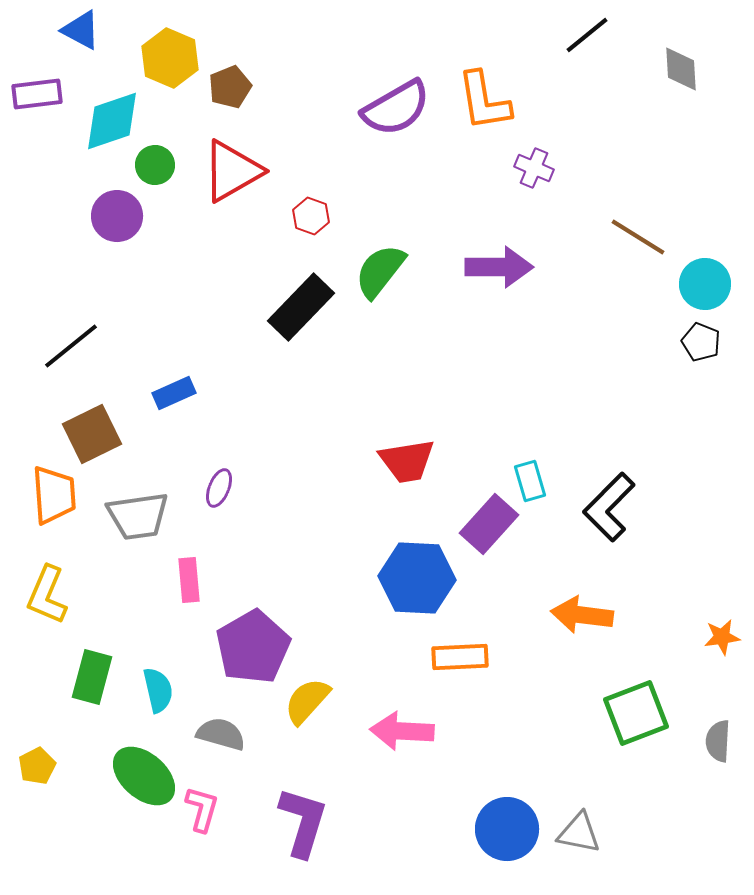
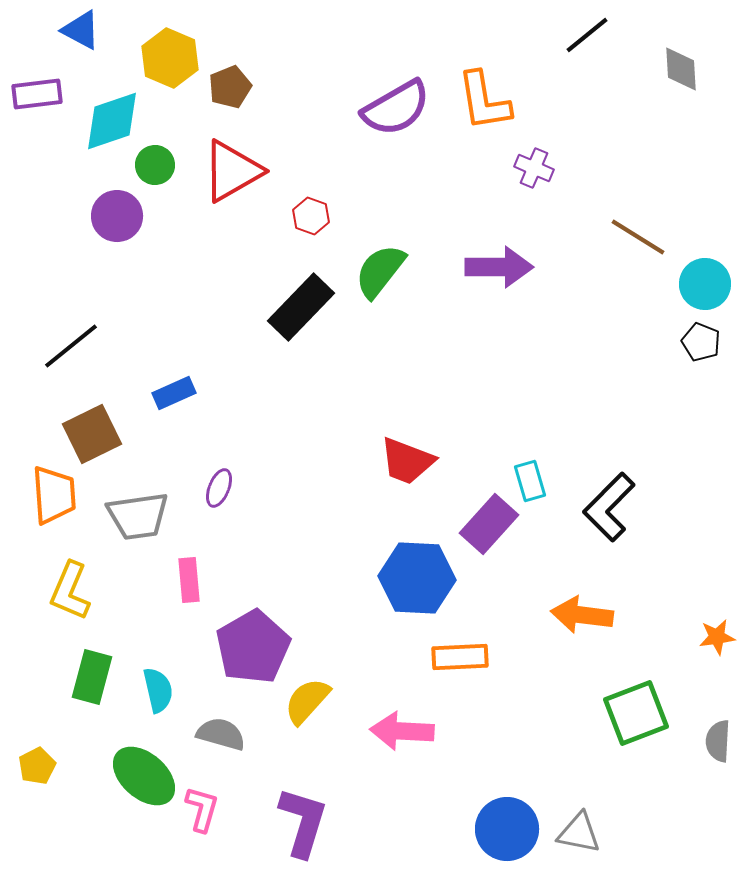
red trapezoid at (407, 461): rotated 30 degrees clockwise
yellow L-shape at (47, 595): moved 23 px right, 4 px up
orange star at (722, 637): moved 5 px left
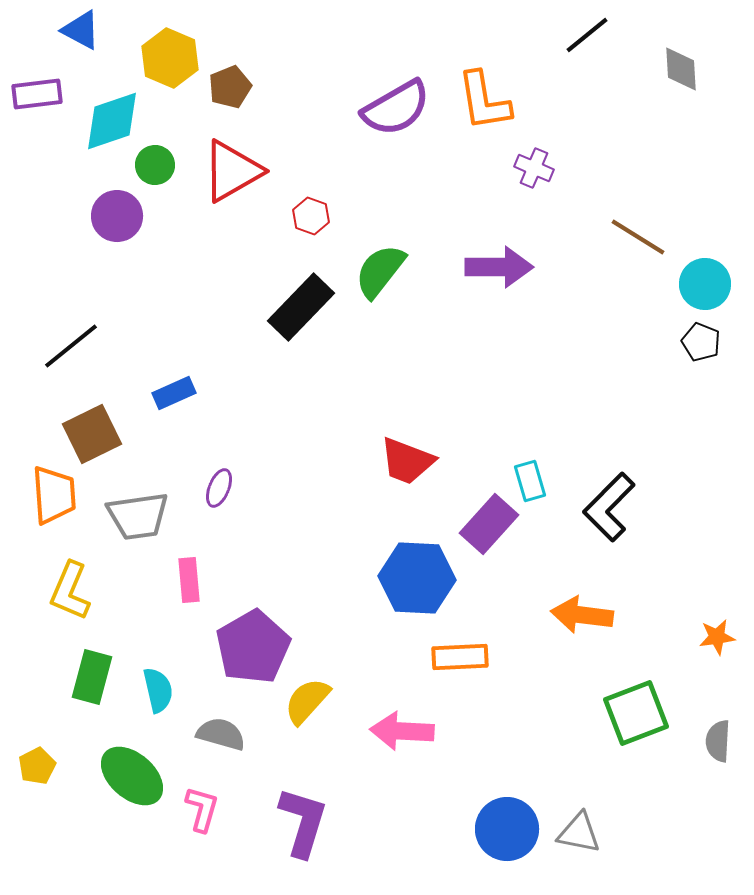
green ellipse at (144, 776): moved 12 px left
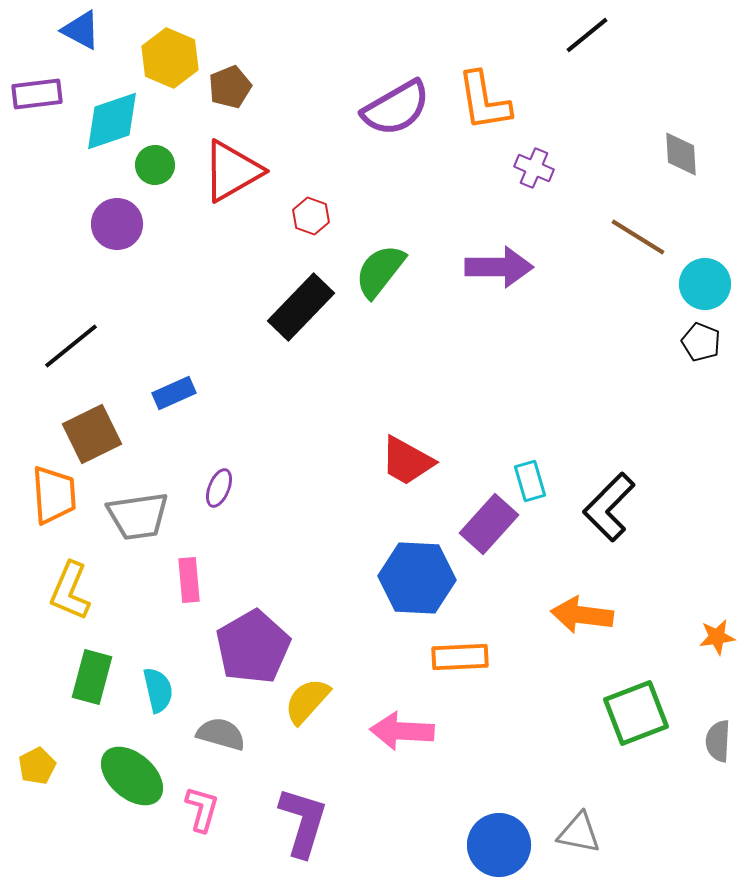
gray diamond at (681, 69): moved 85 px down
purple circle at (117, 216): moved 8 px down
red trapezoid at (407, 461): rotated 8 degrees clockwise
blue circle at (507, 829): moved 8 px left, 16 px down
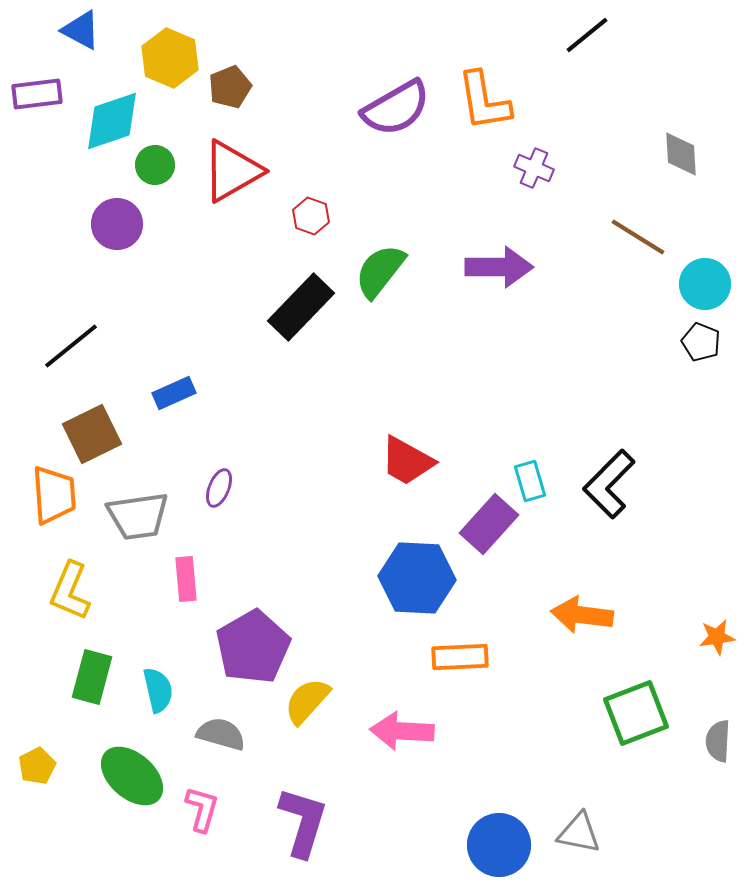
black L-shape at (609, 507): moved 23 px up
pink rectangle at (189, 580): moved 3 px left, 1 px up
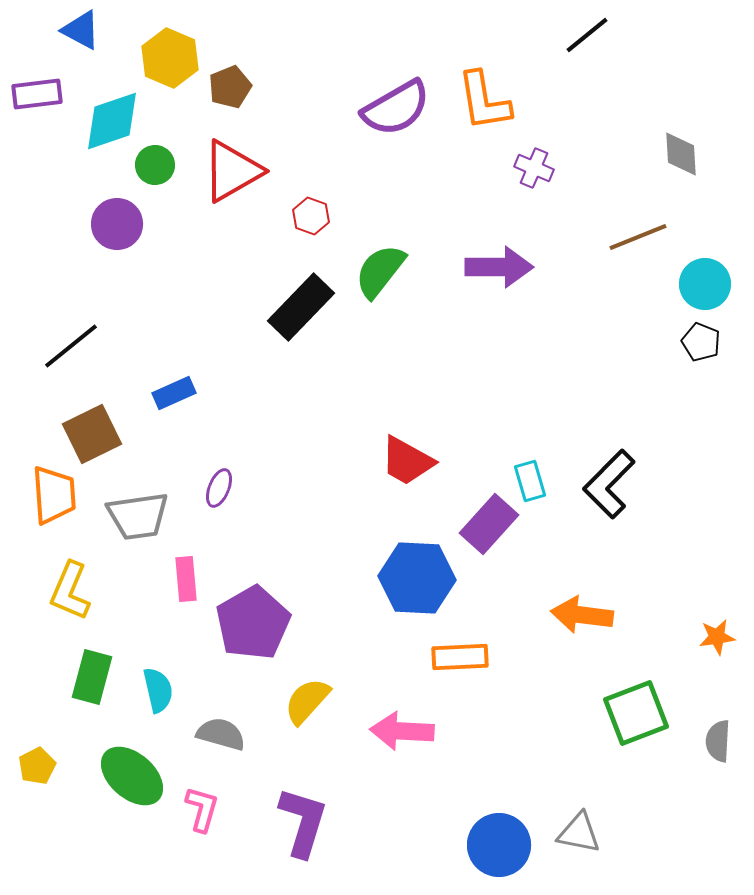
brown line at (638, 237): rotated 54 degrees counterclockwise
purple pentagon at (253, 647): moved 24 px up
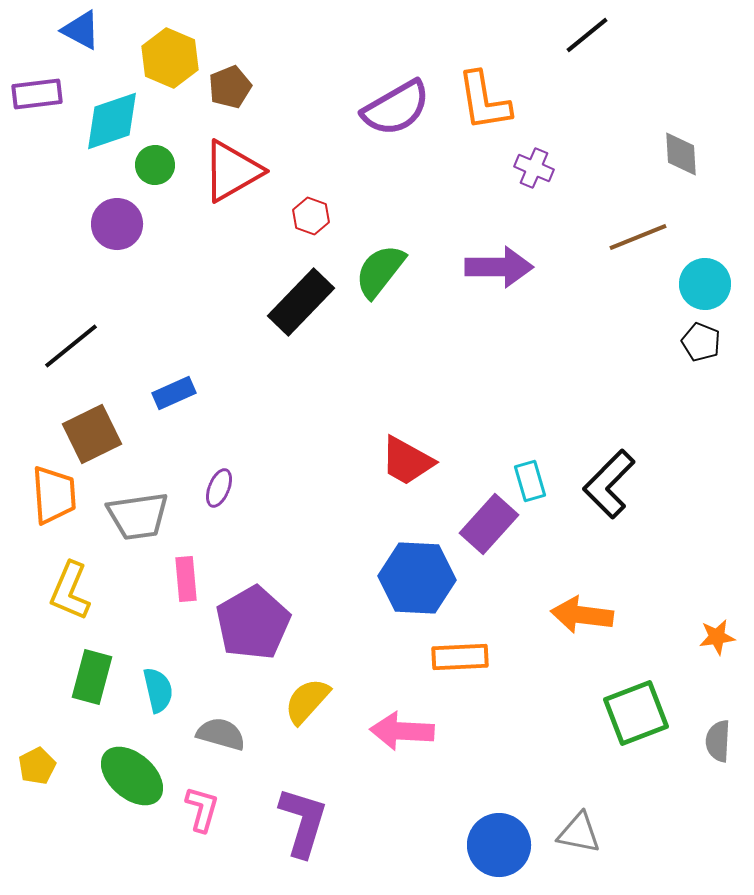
black rectangle at (301, 307): moved 5 px up
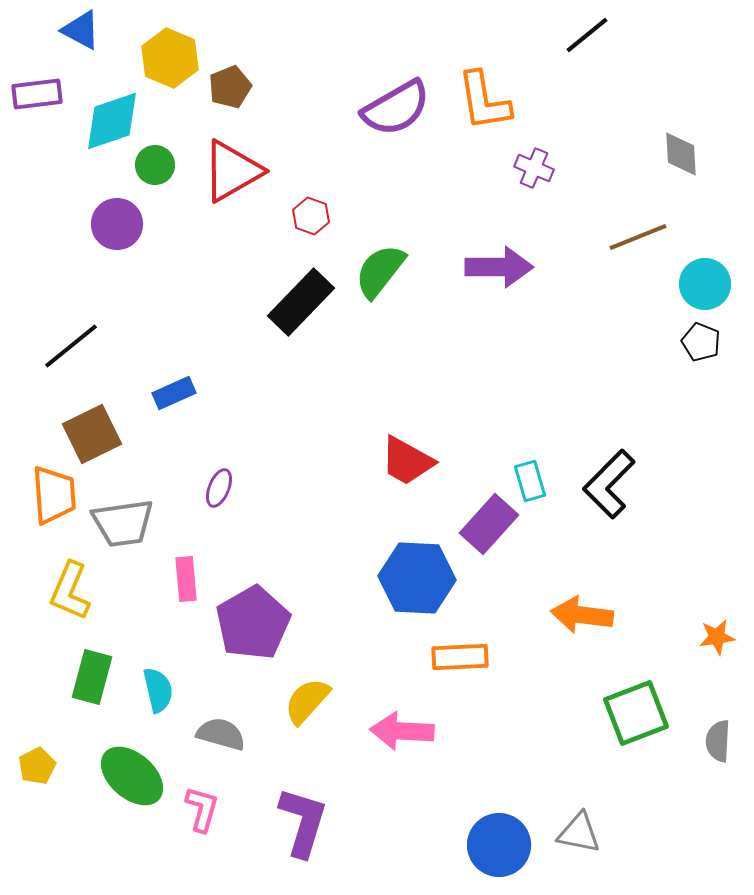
gray trapezoid at (138, 516): moved 15 px left, 7 px down
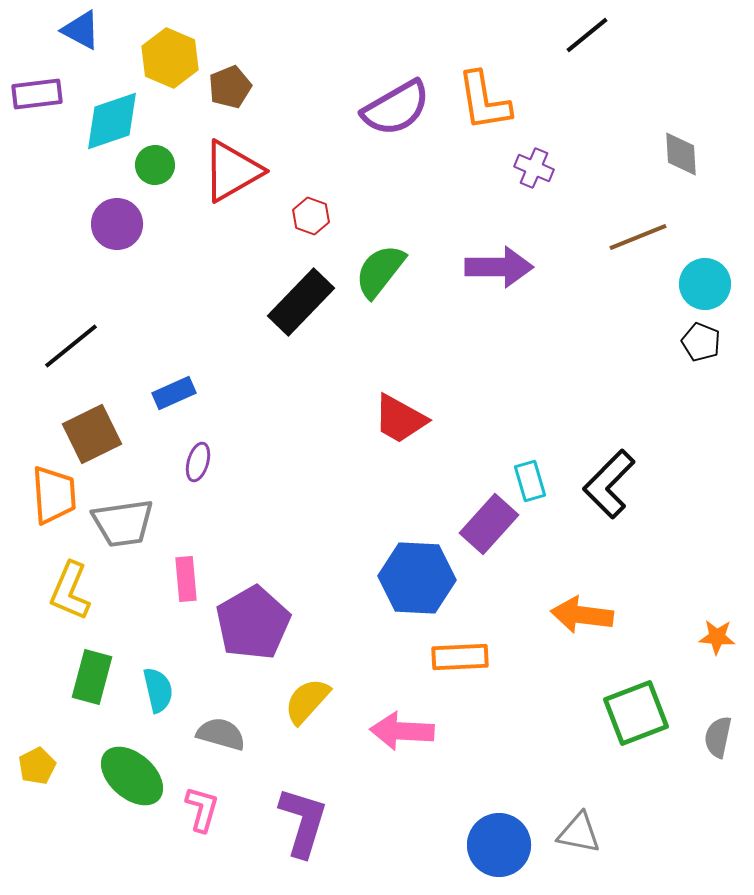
red trapezoid at (407, 461): moved 7 px left, 42 px up
purple ellipse at (219, 488): moved 21 px left, 26 px up; rotated 6 degrees counterclockwise
orange star at (717, 637): rotated 12 degrees clockwise
gray semicircle at (718, 741): moved 4 px up; rotated 9 degrees clockwise
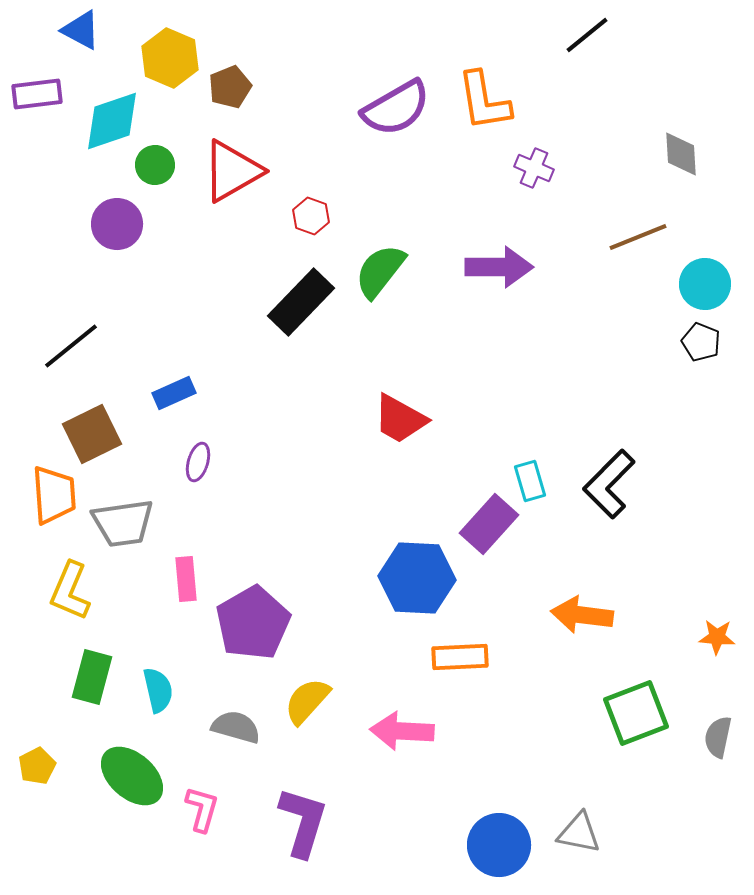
gray semicircle at (221, 734): moved 15 px right, 7 px up
